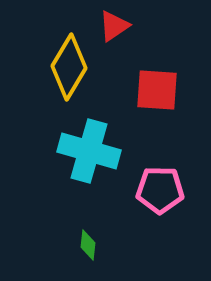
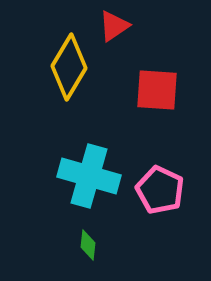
cyan cross: moved 25 px down
pink pentagon: rotated 24 degrees clockwise
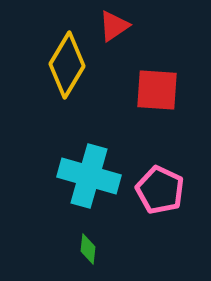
yellow diamond: moved 2 px left, 2 px up
green diamond: moved 4 px down
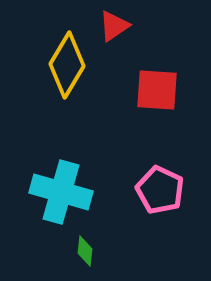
cyan cross: moved 28 px left, 16 px down
green diamond: moved 3 px left, 2 px down
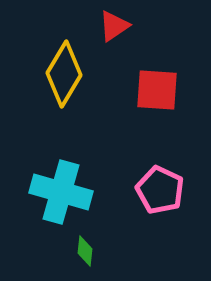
yellow diamond: moved 3 px left, 9 px down
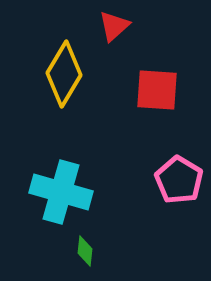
red triangle: rotated 8 degrees counterclockwise
pink pentagon: moved 19 px right, 10 px up; rotated 6 degrees clockwise
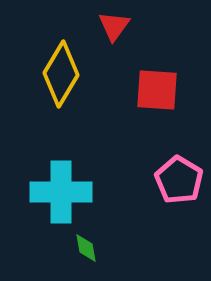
red triangle: rotated 12 degrees counterclockwise
yellow diamond: moved 3 px left
cyan cross: rotated 16 degrees counterclockwise
green diamond: moved 1 px right, 3 px up; rotated 16 degrees counterclockwise
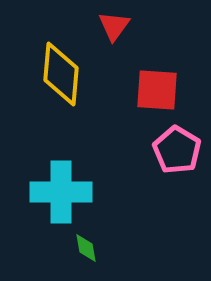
yellow diamond: rotated 26 degrees counterclockwise
pink pentagon: moved 2 px left, 30 px up
